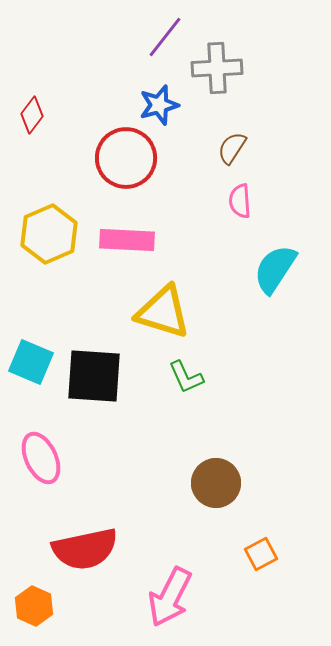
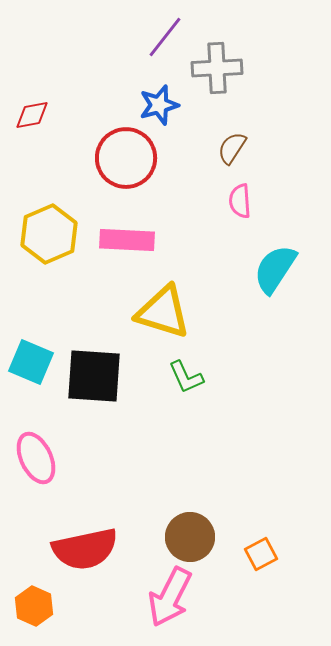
red diamond: rotated 42 degrees clockwise
pink ellipse: moved 5 px left
brown circle: moved 26 px left, 54 px down
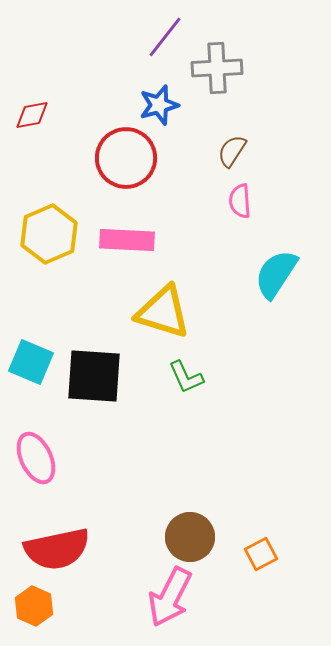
brown semicircle: moved 3 px down
cyan semicircle: moved 1 px right, 5 px down
red semicircle: moved 28 px left
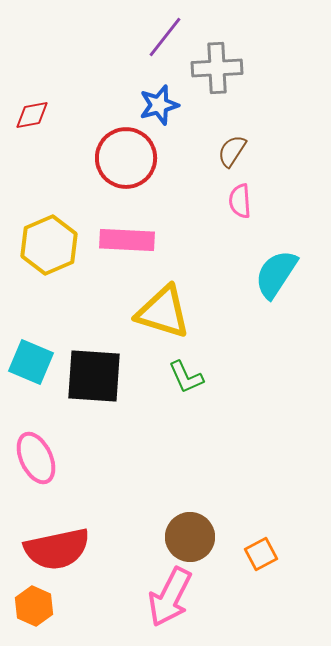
yellow hexagon: moved 11 px down
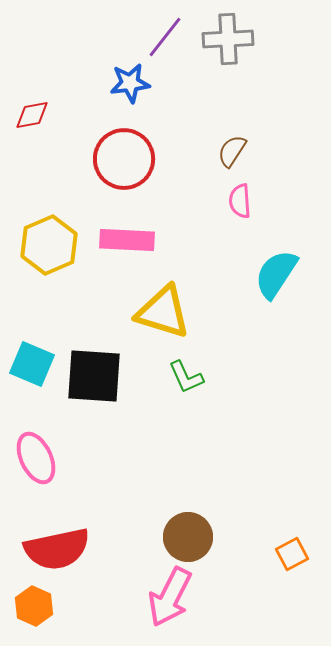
gray cross: moved 11 px right, 29 px up
blue star: moved 29 px left, 22 px up; rotated 9 degrees clockwise
red circle: moved 2 px left, 1 px down
cyan square: moved 1 px right, 2 px down
brown circle: moved 2 px left
orange square: moved 31 px right
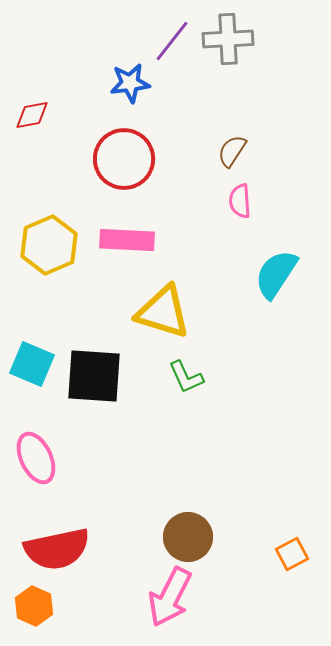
purple line: moved 7 px right, 4 px down
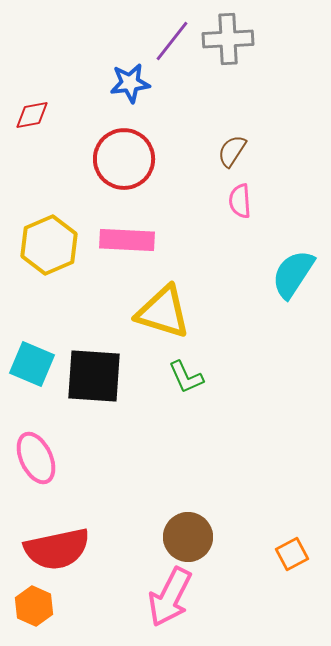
cyan semicircle: moved 17 px right
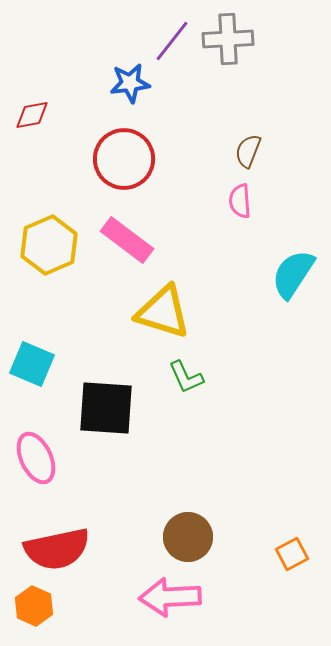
brown semicircle: moved 16 px right; rotated 12 degrees counterclockwise
pink rectangle: rotated 34 degrees clockwise
black square: moved 12 px right, 32 px down
pink arrow: rotated 60 degrees clockwise
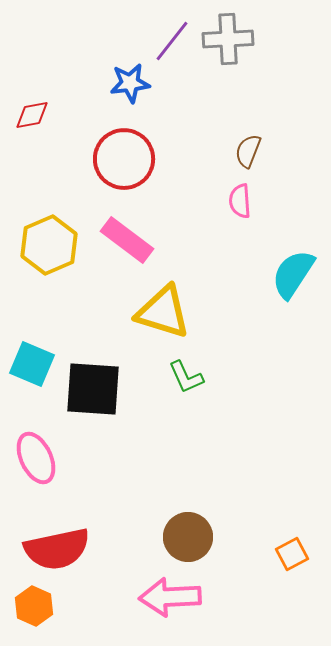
black square: moved 13 px left, 19 px up
